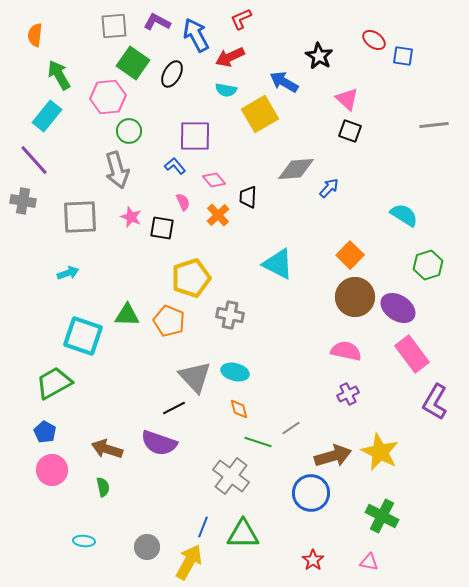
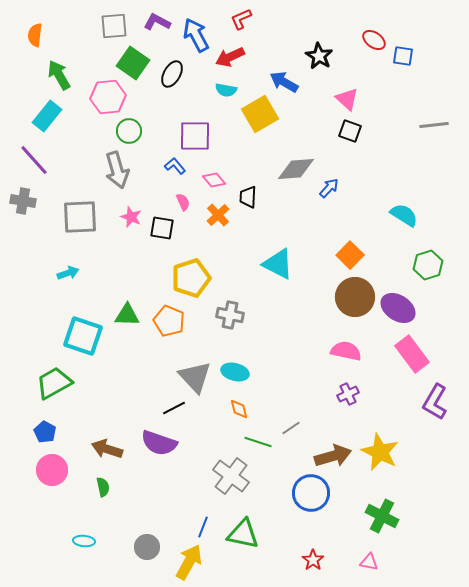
green triangle at (243, 534): rotated 12 degrees clockwise
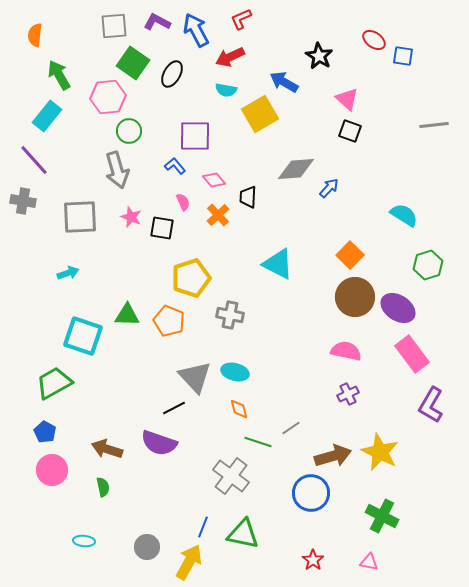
blue arrow at (196, 35): moved 5 px up
purple L-shape at (435, 402): moved 4 px left, 3 px down
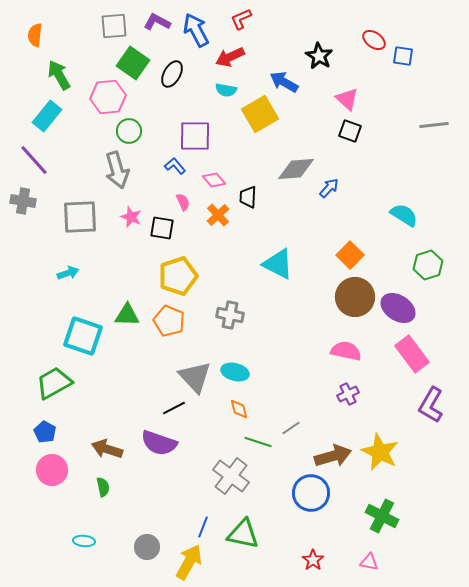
yellow pentagon at (191, 278): moved 13 px left, 2 px up
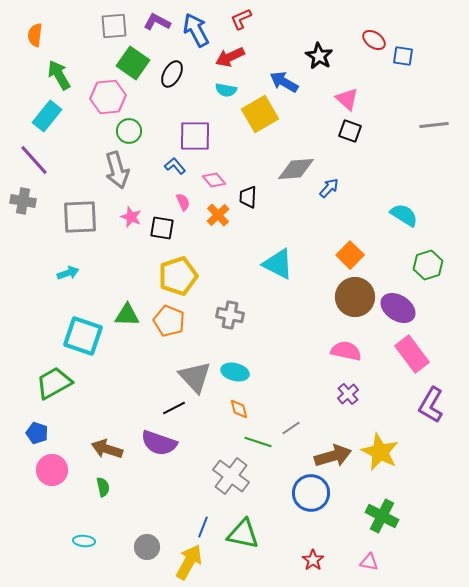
purple cross at (348, 394): rotated 15 degrees counterclockwise
blue pentagon at (45, 432): moved 8 px left, 1 px down; rotated 10 degrees counterclockwise
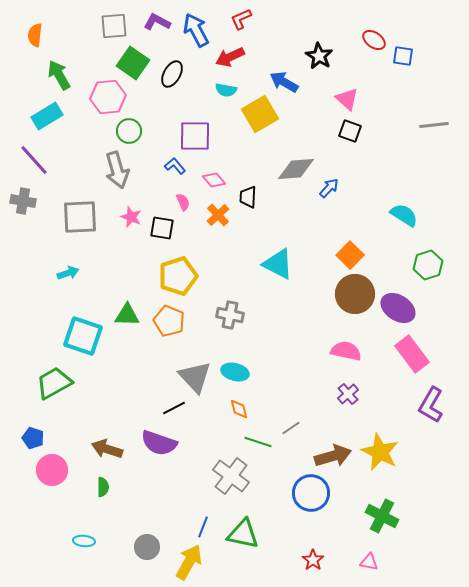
cyan rectangle at (47, 116): rotated 20 degrees clockwise
brown circle at (355, 297): moved 3 px up
blue pentagon at (37, 433): moved 4 px left, 5 px down
green semicircle at (103, 487): rotated 12 degrees clockwise
